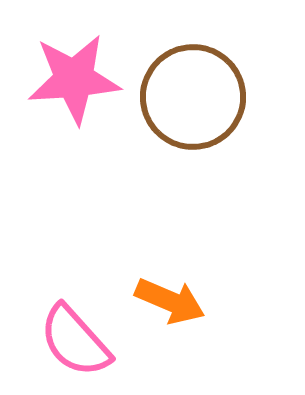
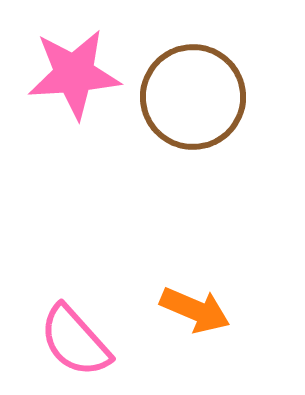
pink star: moved 5 px up
orange arrow: moved 25 px right, 9 px down
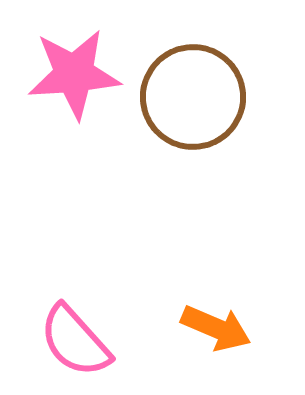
orange arrow: moved 21 px right, 18 px down
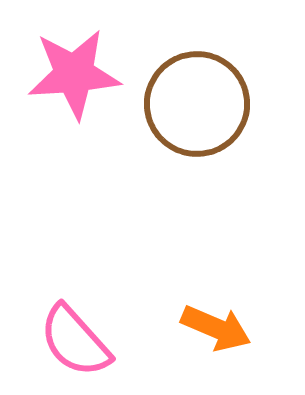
brown circle: moved 4 px right, 7 px down
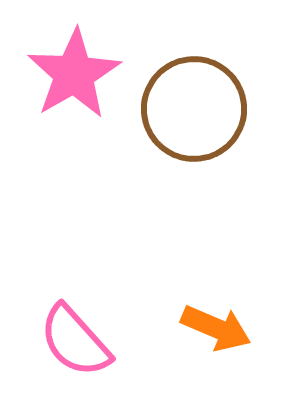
pink star: rotated 26 degrees counterclockwise
brown circle: moved 3 px left, 5 px down
